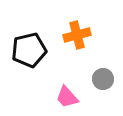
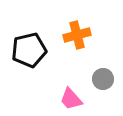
pink trapezoid: moved 4 px right, 2 px down
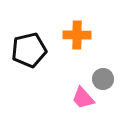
orange cross: rotated 16 degrees clockwise
pink trapezoid: moved 12 px right, 1 px up
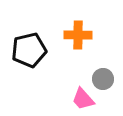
orange cross: moved 1 px right
pink trapezoid: moved 1 px down
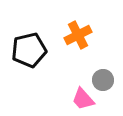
orange cross: rotated 28 degrees counterclockwise
gray circle: moved 1 px down
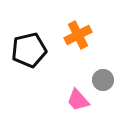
pink trapezoid: moved 5 px left, 1 px down
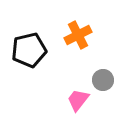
pink trapezoid: rotated 80 degrees clockwise
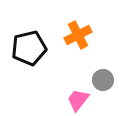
black pentagon: moved 2 px up
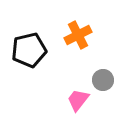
black pentagon: moved 2 px down
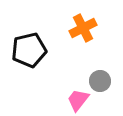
orange cross: moved 5 px right, 7 px up
gray circle: moved 3 px left, 1 px down
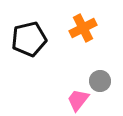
black pentagon: moved 11 px up
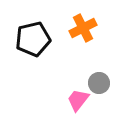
black pentagon: moved 4 px right
gray circle: moved 1 px left, 2 px down
